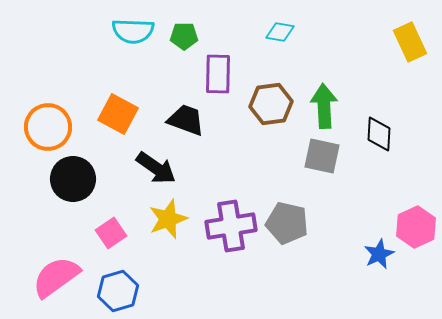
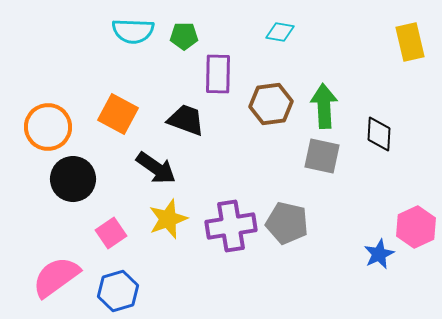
yellow rectangle: rotated 12 degrees clockwise
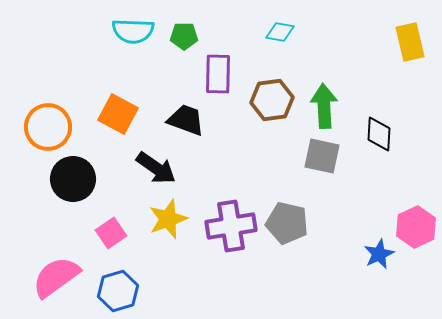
brown hexagon: moved 1 px right, 4 px up
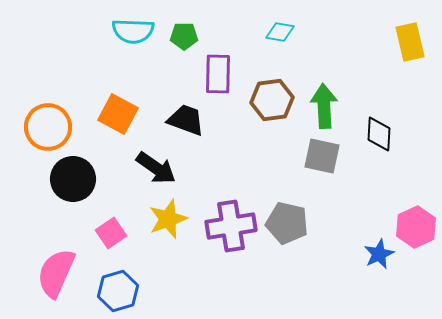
pink semicircle: moved 4 px up; rotated 30 degrees counterclockwise
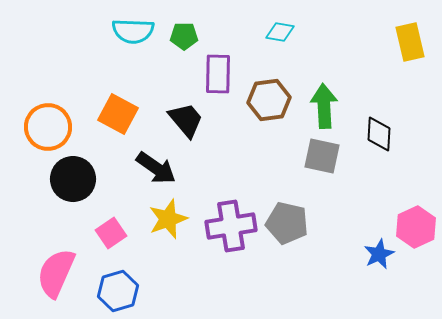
brown hexagon: moved 3 px left
black trapezoid: rotated 30 degrees clockwise
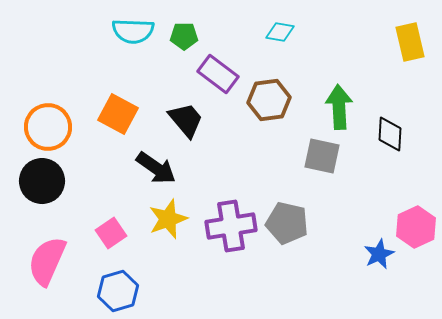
purple rectangle: rotated 54 degrees counterclockwise
green arrow: moved 15 px right, 1 px down
black diamond: moved 11 px right
black circle: moved 31 px left, 2 px down
pink semicircle: moved 9 px left, 12 px up
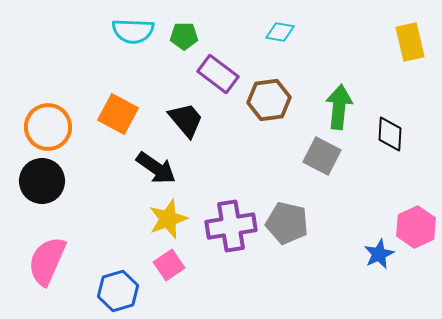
green arrow: rotated 9 degrees clockwise
gray square: rotated 15 degrees clockwise
pink square: moved 58 px right, 32 px down
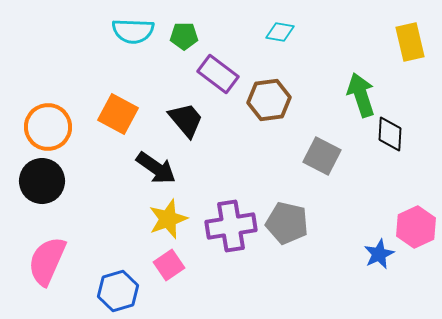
green arrow: moved 22 px right, 12 px up; rotated 24 degrees counterclockwise
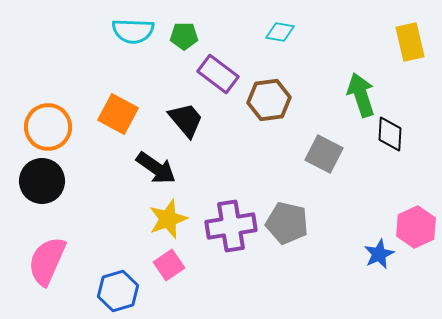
gray square: moved 2 px right, 2 px up
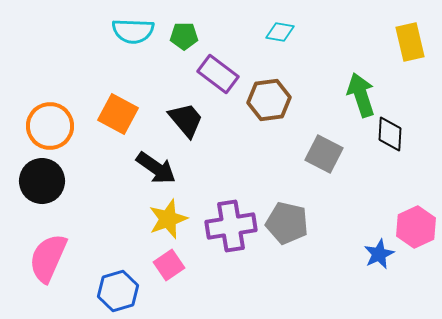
orange circle: moved 2 px right, 1 px up
pink semicircle: moved 1 px right, 3 px up
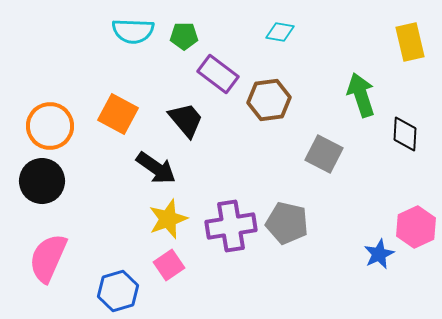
black diamond: moved 15 px right
